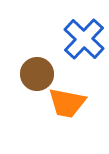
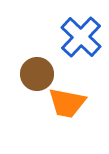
blue cross: moved 3 px left, 2 px up
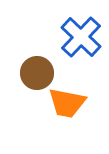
brown circle: moved 1 px up
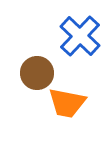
blue cross: moved 1 px left, 1 px up
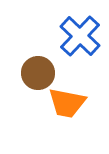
brown circle: moved 1 px right
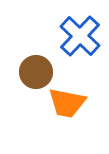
brown circle: moved 2 px left, 1 px up
